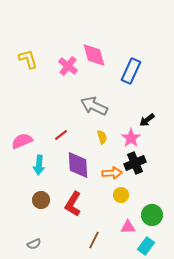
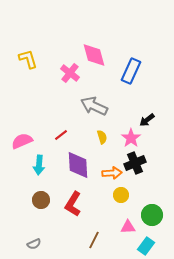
pink cross: moved 2 px right, 7 px down
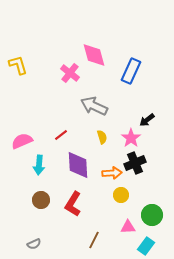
yellow L-shape: moved 10 px left, 6 px down
